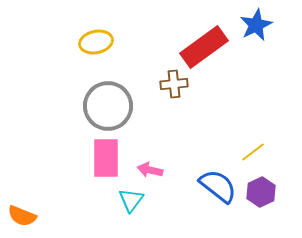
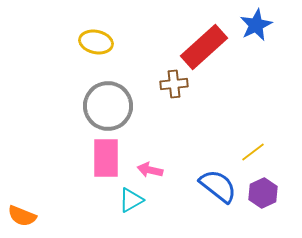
yellow ellipse: rotated 24 degrees clockwise
red rectangle: rotated 6 degrees counterclockwise
purple hexagon: moved 2 px right, 1 px down
cyan triangle: rotated 24 degrees clockwise
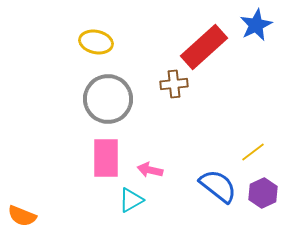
gray circle: moved 7 px up
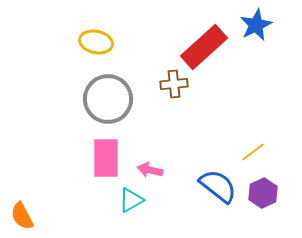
orange semicircle: rotated 40 degrees clockwise
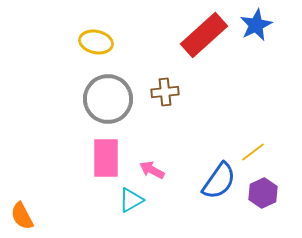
red rectangle: moved 12 px up
brown cross: moved 9 px left, 8 px down
pink arrow: moved 2 px right; rotated 15 degrees clockwise
blue semicircle: moved 1 px right, 5 px up; rotated 87 degrees clockwise
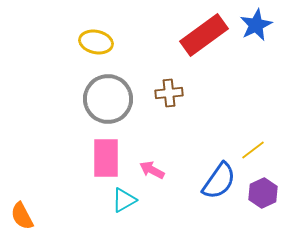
red rectangle: rotated 6 degrees clockwise
brown cross: moved 4 px right, 1 px down
yellow line: moved 2 px up
cyan triangle: moved 7 px left
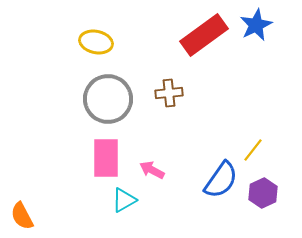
yellow line: rotated 15 degrees counterclockwise
blue semicircle: moved 2 px right, 1 px up
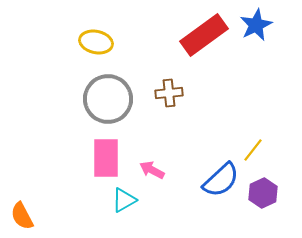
blue semicircle: rotated 12 degrees clockwise
